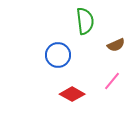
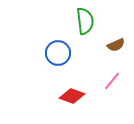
blue circle: moved 2 px up
red diamond: moved 2 px down; rotated 10 degrees counterclockwise
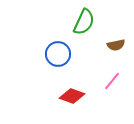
green semicircle: moved 1 px left, 1 px down; rotated 32 degrees clockwise
brown semicircle: rotated 12 degrees clockwise
blue circle: moved 1 px down
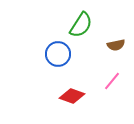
green semicircle: moved 3 px left, 3 px down; rotated 8 degrees clockwise
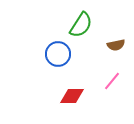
red diamond: rotated 20 degrees counterclockwise
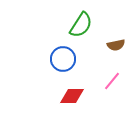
blue circle: moved 5 px right, 5 px down
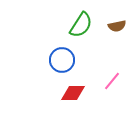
brown semicircle: moved 1 px right, 19 px up
blue circle: moved 1 px left, 1 px down
red diamond: moved 1 px right, 3 px up
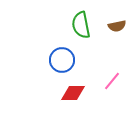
green semicircle: rotated 136 degrees clockwise
